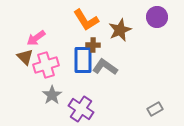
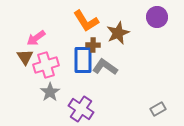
orange L-shape: moved 1 px down
brown star: moved 2 px left, 3 px down
brown triangle: rotated 12 degrees clockwise
gray star: moved 2 px left, 3 px up
gray rectangle: moved 3 px right
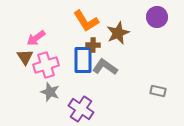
gray star: rotated 18 degrees counterclockwise
gray rectangle: moved 18 px up; rotated 42 degrees clockwise
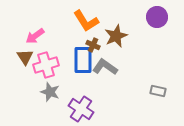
brown star: moved 2 px left, 3 px down
pink arrow: moved 1 px left, 2 px up
brown cross: rotated 24 degrees clockwise
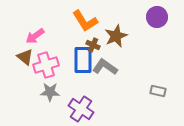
orange L-shape: moved 1 px left
brown triangle: rotated 18 degrees counterclockwise
gray star: rotated 18 degrees counterclockwise
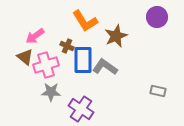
brown cross: moved 26 px left, 1 px down
gray star: moved 1 px right
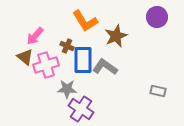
pink arrow: rotated 12 degrees counterclockwise
gray star: moved 16 px right, 3 px up
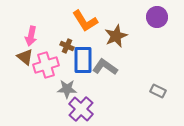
pink arrow: moved 4 px left; rotated 30 degrees counterclockwise
gray rectangle: rotated 14 degrees clockwise
purple cross: rotated 10 degrees clockwise
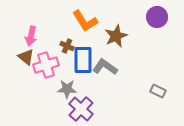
brown triangle: moved 1 px right
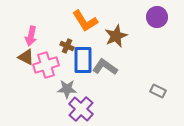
brown triangle: rotated 12 degrees counterclockwise
